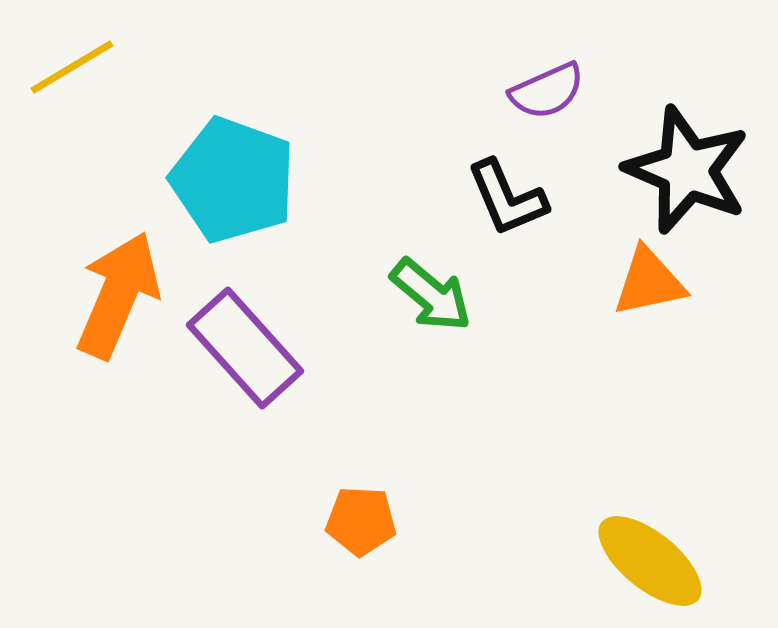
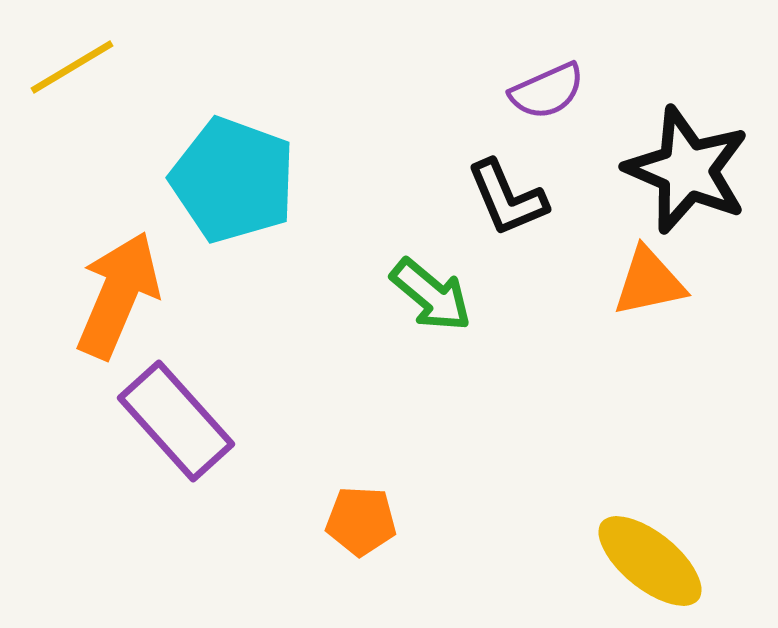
purple rectangle: moved 69 px left, 73 px down
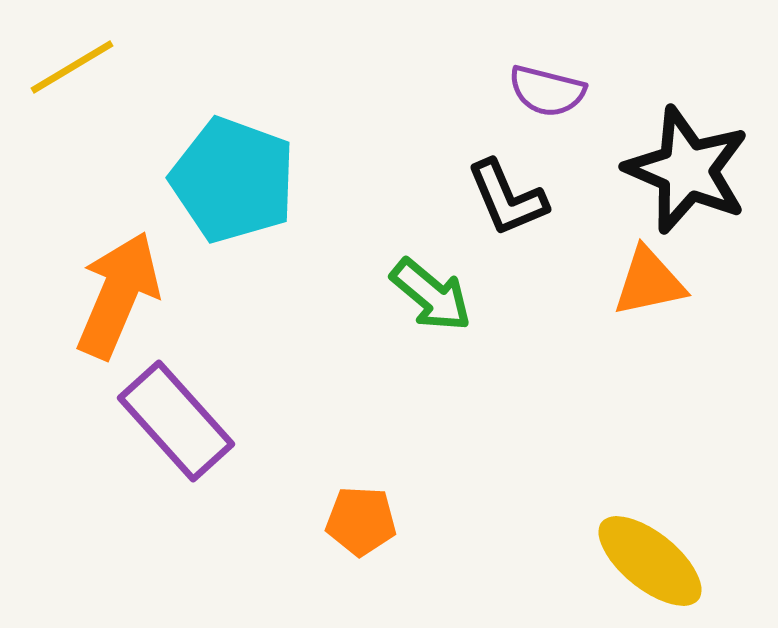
purple semicircle: rotated 38 degrees clockwise
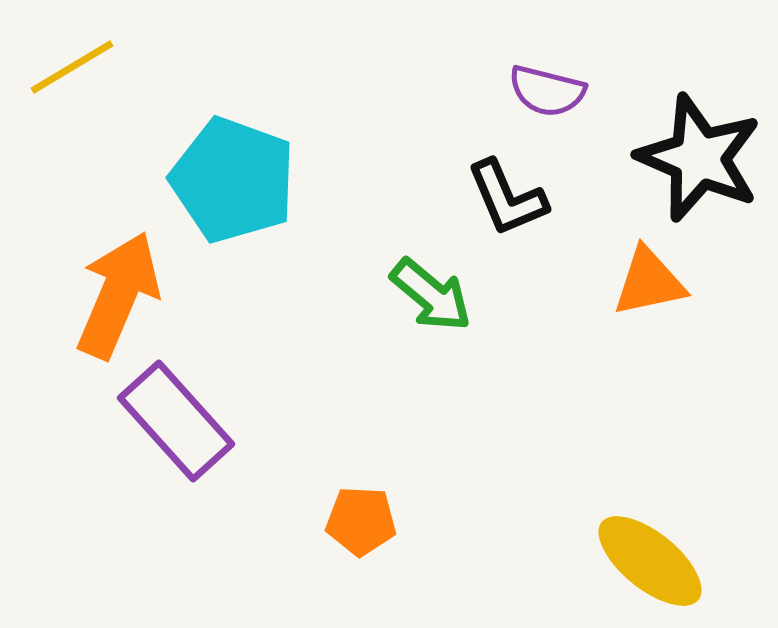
black star: moved 12 px right, 12 px up
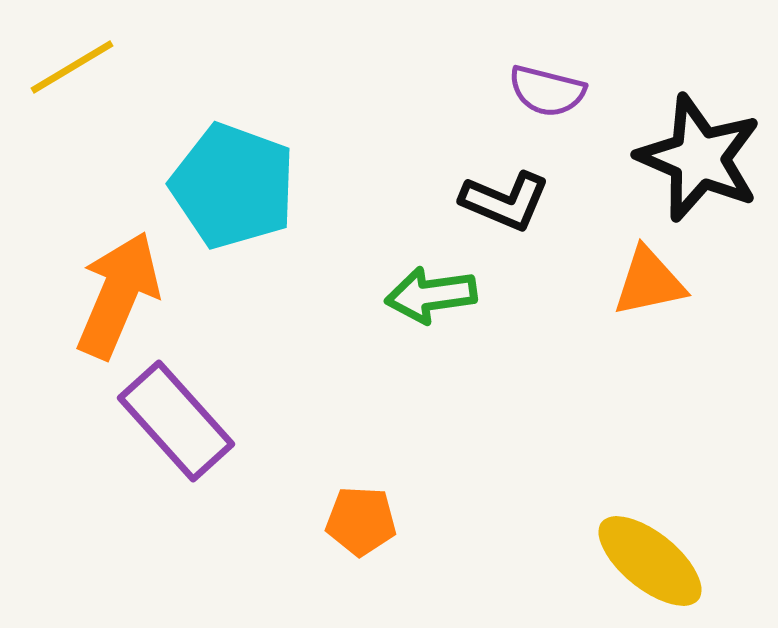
cyan pentagon: moved 6 px down
black L-shape: moved 2 px left, 3 px down; rotated 44 degrees counterclockwise
green arrow: rotated 132 degrees clockwise
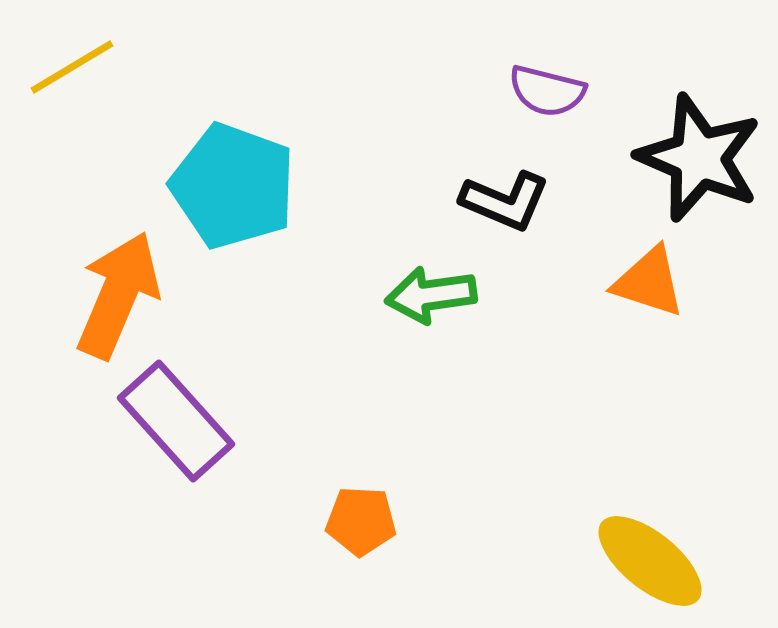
orange triangle: rotated 30 degrees clockwise
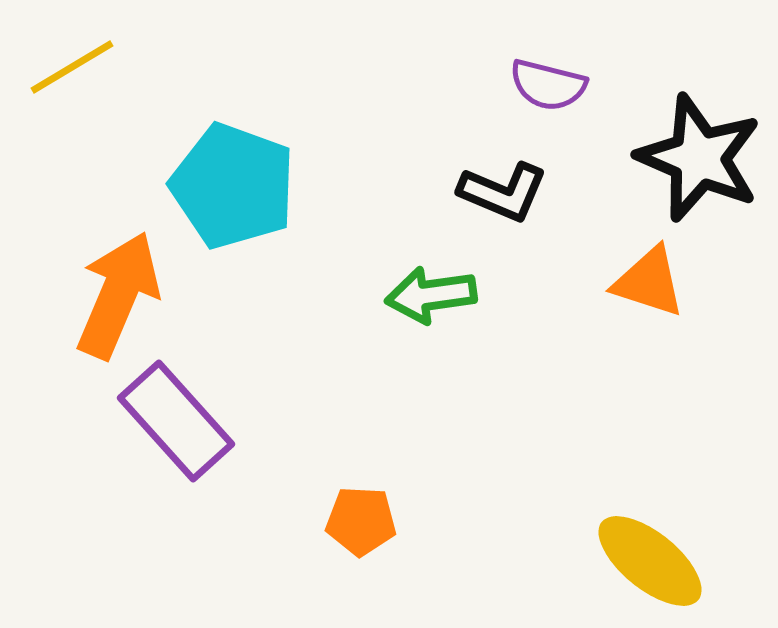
purple semicircle: moved 1 px right, 6 px up
black L-shape: moved 2 px left, 9 px up
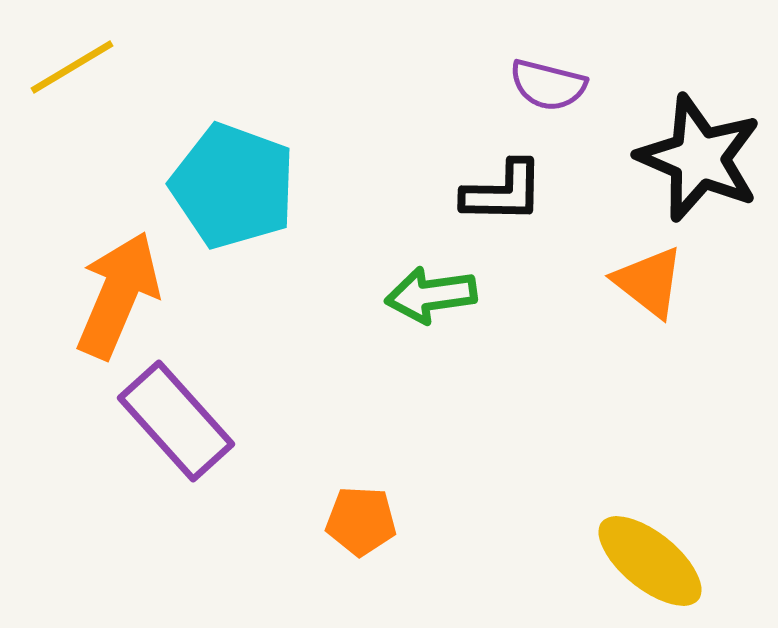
black L-shape: rotated 22 degrees counterclockwise
orange triangle: rotated 20 degrees clockwise
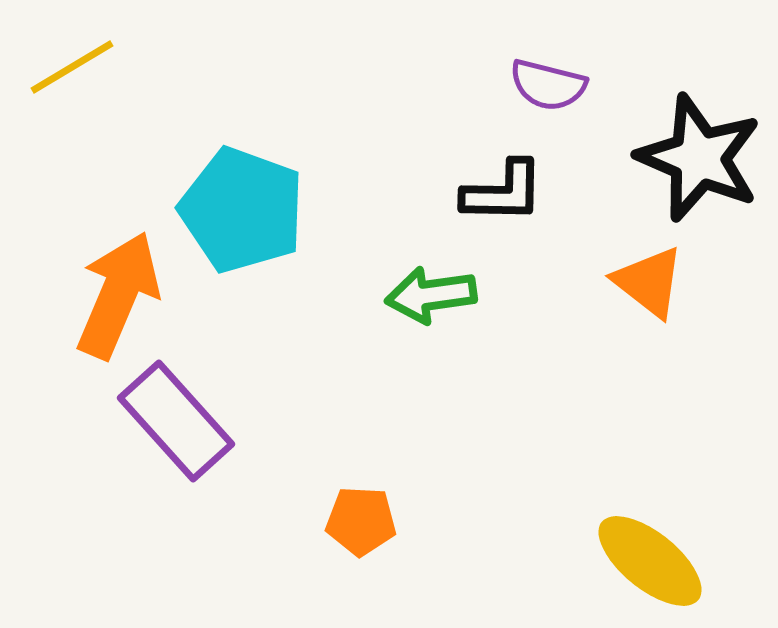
cyan pentagon: moved 9 px right, 24 px down
